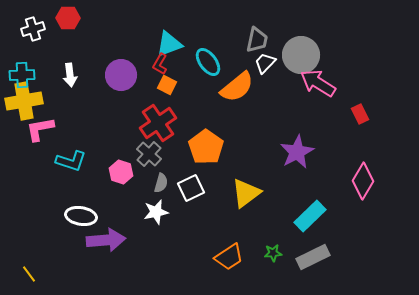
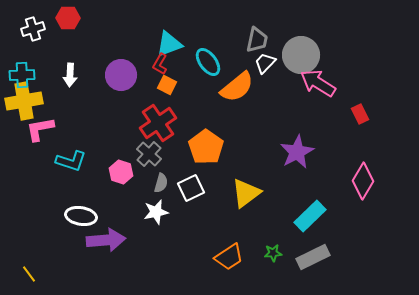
white arrow: rotated 10 degrees clockwise
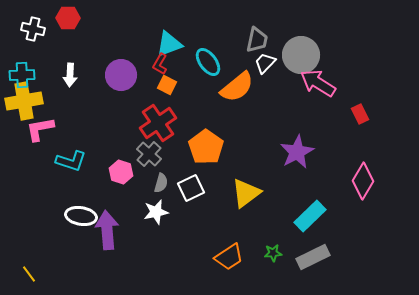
white cross: rotated 30 degrees clockwise
purple arrow: moved 1 px right, 10 px up; rotated 90 degrees counterclockwise
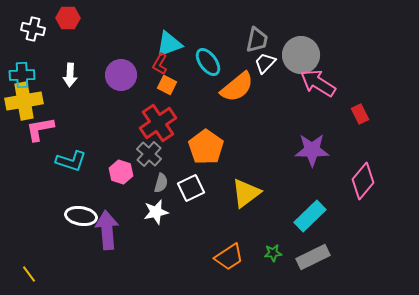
purple star: moved 15 px right, 2 px up; rotated 28 degrees clockwise
pink diamond: rotated 9 degrees clockwise
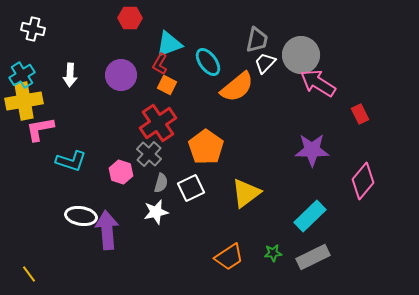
red hexagon: moved 62 px right
cyan cross: rotated 30 degrees counterclockwise
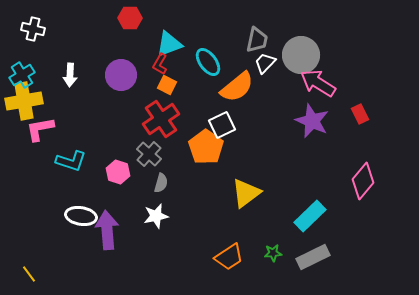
red cross: moved 3 px right, 4 px up
purple star: moved 29 px up; rotated 24 degrees clockwise
pink hexagon: moved 3 px left
white square: moved 31 px right, 63 px up
white star: moved 4 px down
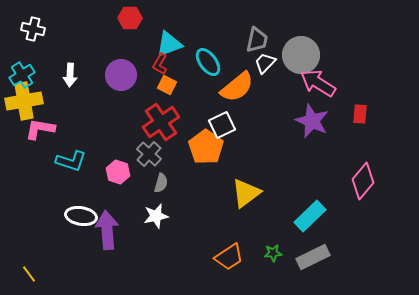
red rectangle: rotated 30 degrees clockwise
red cross: moved 3 px down
pink L-shape: rotated 20 degrees clockwise
